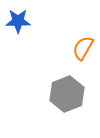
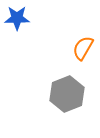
blue star: moved 1 px left, 3 px up
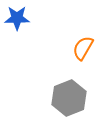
gray hexagon: moved 2 px right, 4 px down
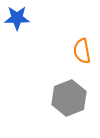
orange semicircle: moved 1 px left, 3 px down; rotated 40 degrees counterclockwise
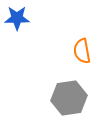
gray hexagon: rotated 12 degrees clockwise
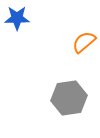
orange semicircle: moved 2 px right, 9 px up; rotated 60 degrees clockwise
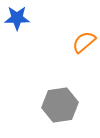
gray hexagon: moved 9 px left, 7 px down
